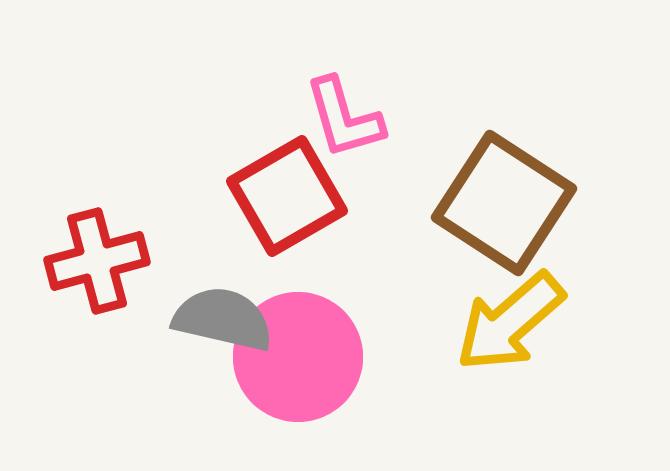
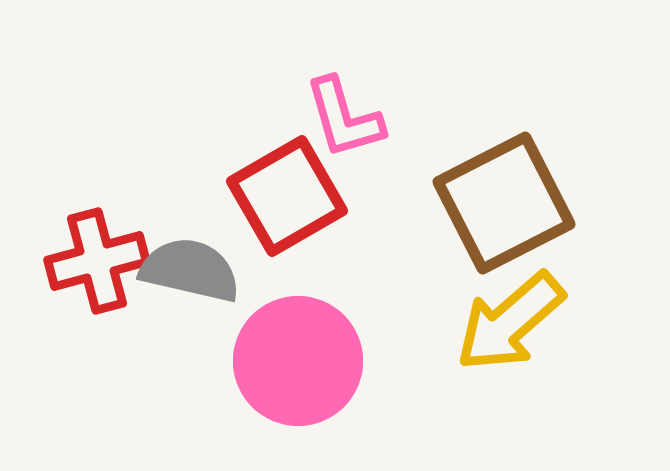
brown square: rotated 30 degrees clockwise
gray semicircle: moved 33 px left, 49 px up
pink circle: moved 4 px down
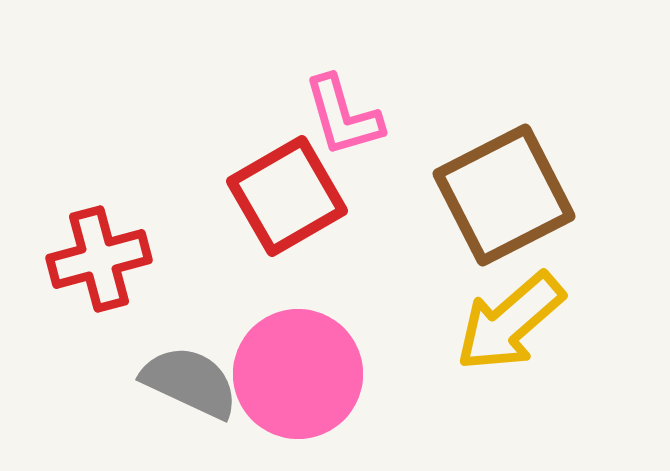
pink L-shape: moved 1 px left, 2 px up
brown square: moved 8 px up
red cross: moved 2 px right, 2 px up
gray semicircle: moved 112 px down; rotated 12 degrees clockwise
pink circle: moved 13 px down
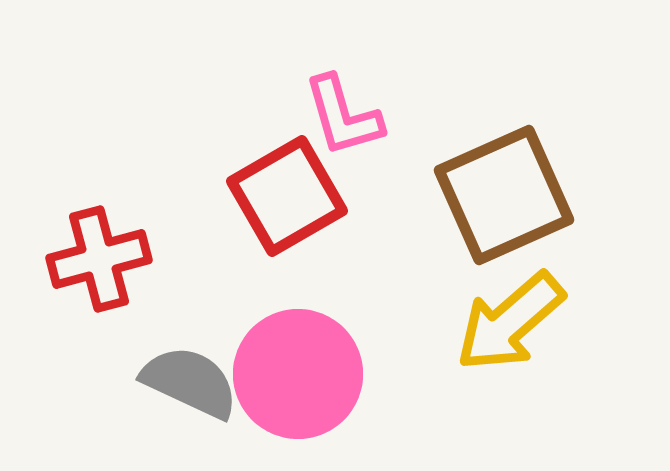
brown square: rotated 3 degrees clockwise
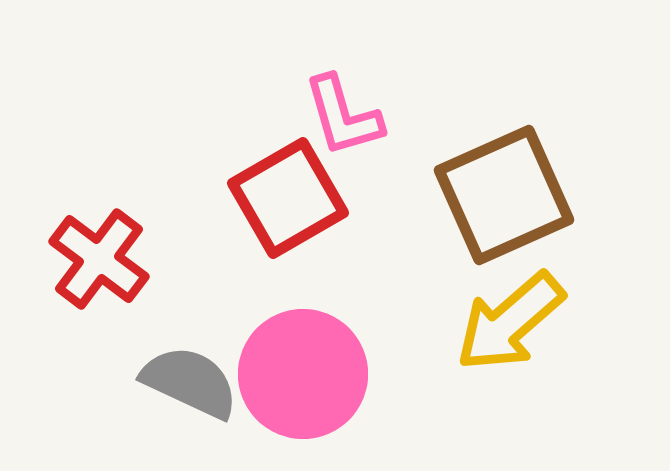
red square: moved 1 px right, 2 px down
red cross: rotated 38 degrees counterclockwise
pink circle: moved 5 px right
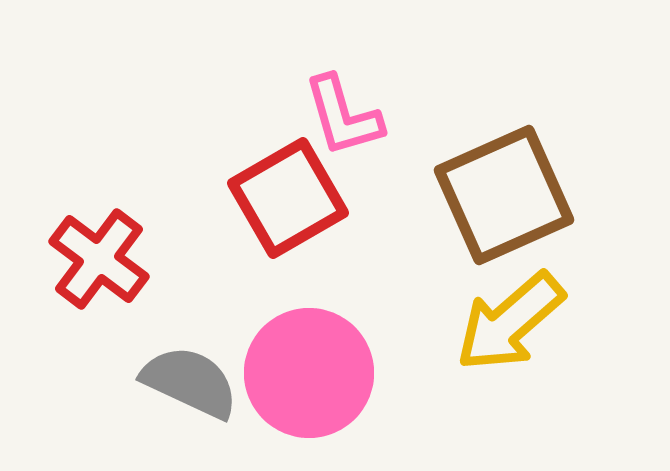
pink circle: moved 6 px right, 1 px up
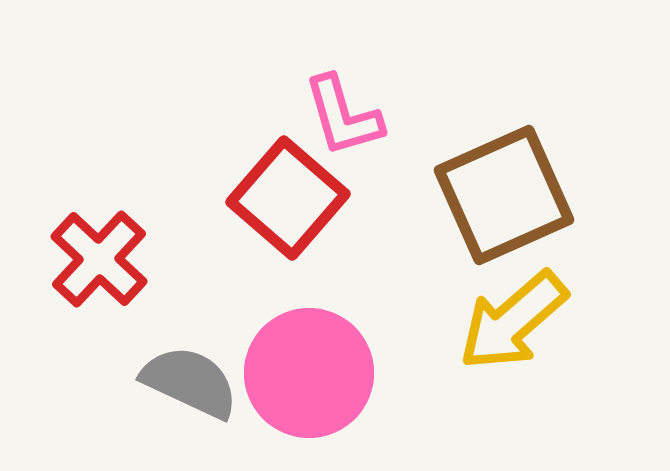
red square: rotated 19 degrees counterclockwise
red cross: rotated 6 degrees clockwise
yellow arrow: moved 3 px right, 1 px up
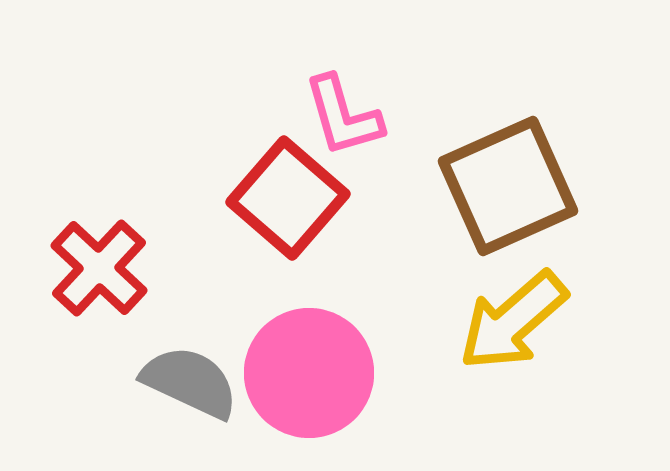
brown square: moved 4 px right, 9 px up
red cross: moved 9 px down
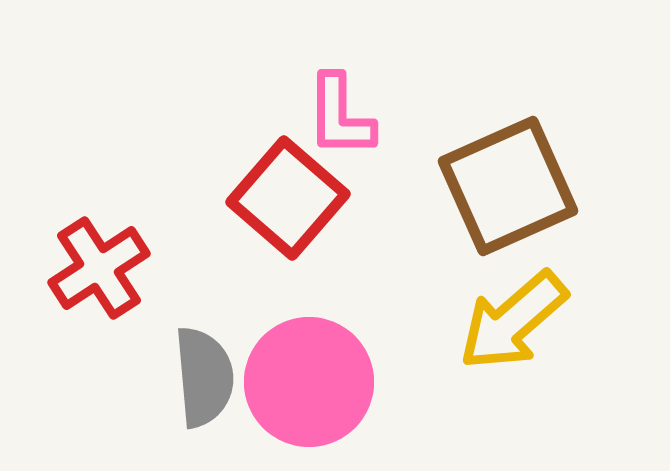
pink L-shape: moved 3 px left; rotated 16 degrees clockwise
red cross: rotated 14 degrees clockwise
pink circle: moved 9 px down
gray semicircle: moved 14 px right, 5 px up; rotated 60 degrees clockwise
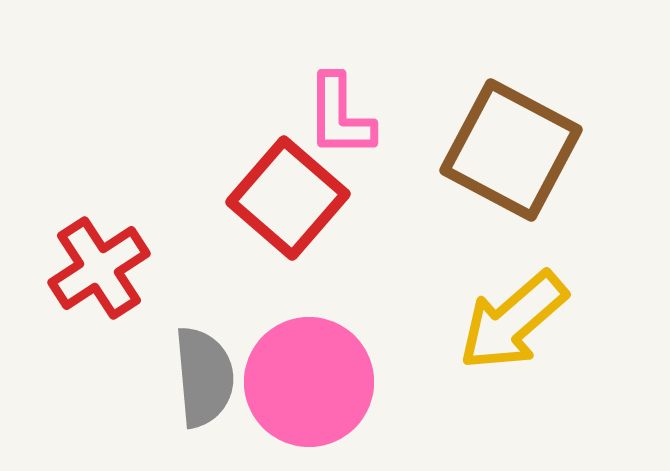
brown square: moved 3 px right, 36 px up; rotated 38 degrees counterclockwise
